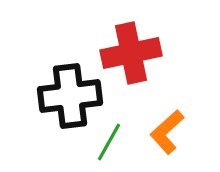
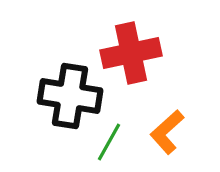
black cross: rotated 16 degrees clockwise
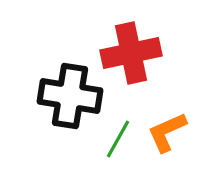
orange L-shape: rotated 18 degrees clockwise
green line: moved 9 px right, 3 px up
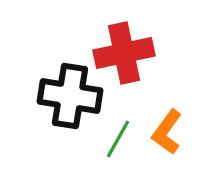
red cross: moved 7 px left
orange L-shape: rotated 30 degrees counterclockwise
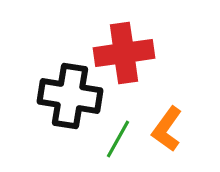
red cross: rotated 4 degrees clockwise
orange L-shape: moved 3 px up
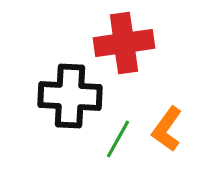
red cross: moved 10 px up
black cross: rotated 6 degrees counterclockwise
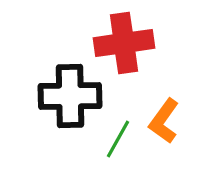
black cross: rotated 4 degrees counterclockwise
orange L-shape: moved 3 px left, 8 px up
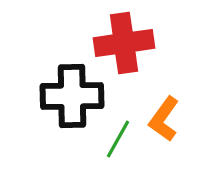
black cross: moved 2 px right
orange L-shape: moved 2 px up
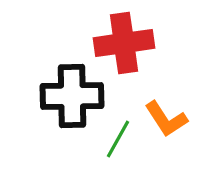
orange L-shape: moved 2 px right; rotated 69 degrees counterclockwise
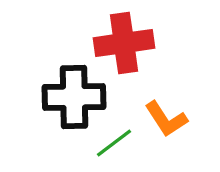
black cross: moved 2 px right, 1 px down
green line: moved 4 px left, 4 px down; rotated 24 degrees clockwise
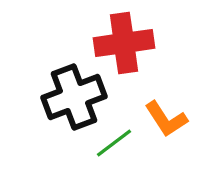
black cross: rotated 20 degrees counterclockwise
